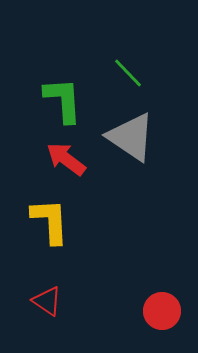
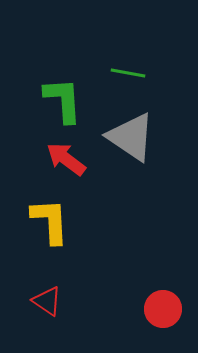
green line: rotated 36 degrees counterclockwise
red circle: moved 1 px right, 2 px up
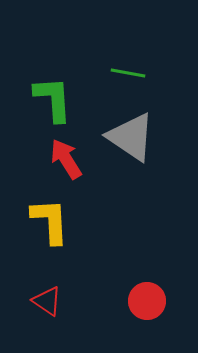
green L-shape: moved 10 px left, 1 px up
red arrow: rotated 21 degrees clockwise
red circle: moved 16 px left, 8 px up
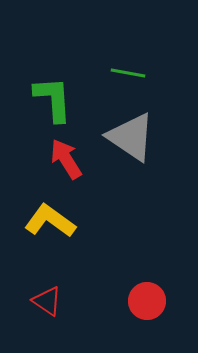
yellow L-shape: rotated 51 degrees counterclockwise
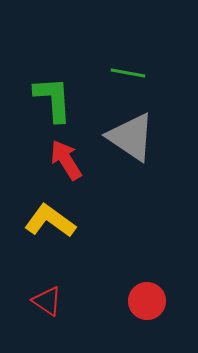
red arrow: moved 1 px down
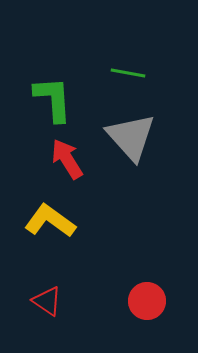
gray triangle: rotated 14 degrees clockwise
red arrow: moved 1 px right, 1 px up
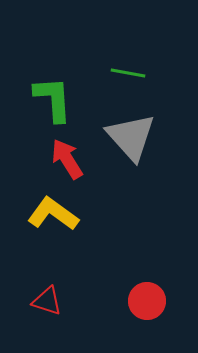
yellow L-shape: moved 3 px right, 7 px up
red triangle: rotated 16 degrees counterclockwise
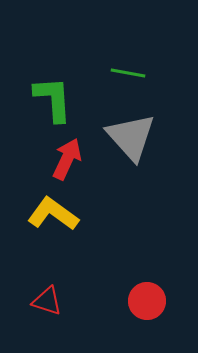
red arrow: rotated 57 degrees clockwise
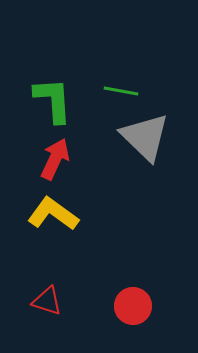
green line: moved 7 px left, 18 px down
green L-shape: moved 1 px down
gray triangle: moved 14 px right; rotated 4 degrees counterclockwise
red arrow: moved 12 px left
red circle: moved 14 px left, 5 px down
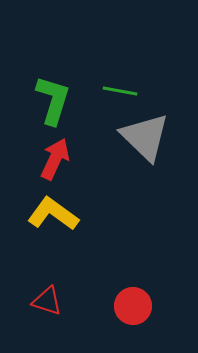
green line: moved 1 px left
green L-shape: rotated 21 degrees clockwise
